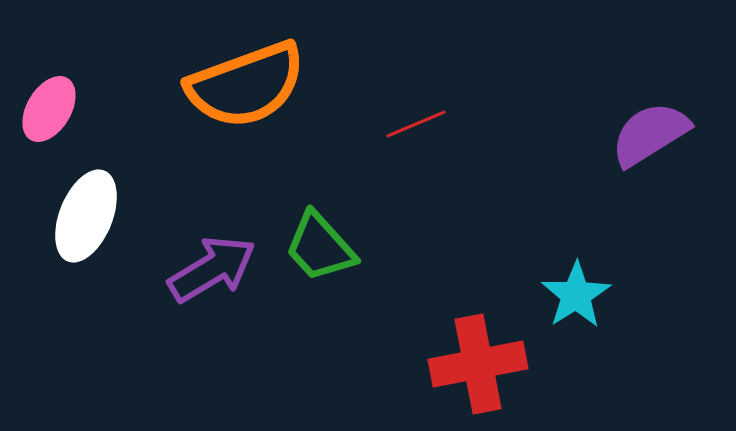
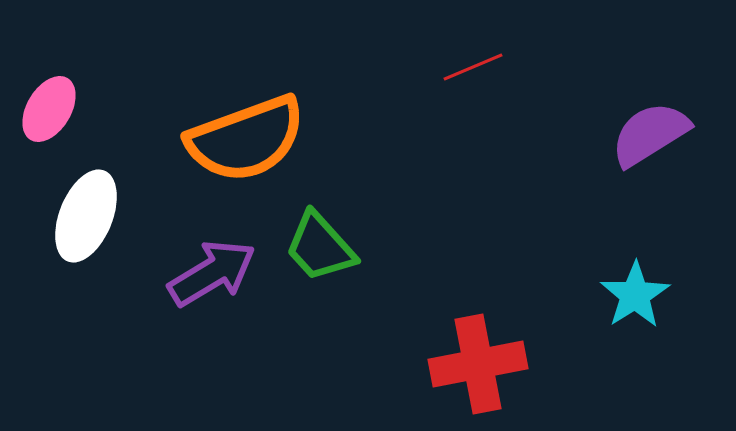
orange semicircle: moved 54 px down
red line: moved 57 px right, 57 px up
purple arrow: moved 4 px down
cyan star: moved 59 px right
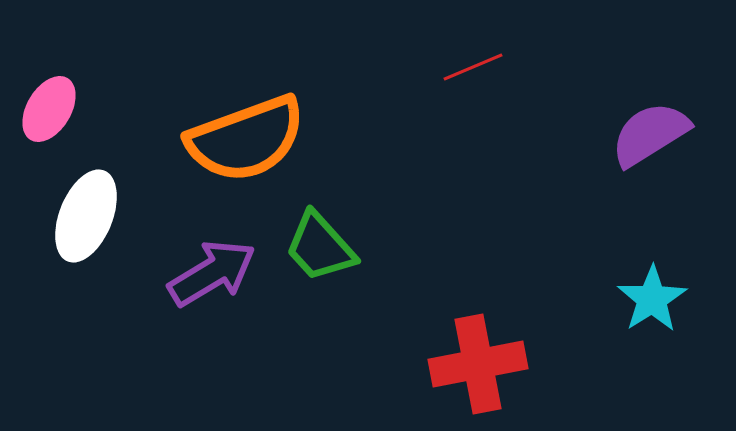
cyan star: moved 17 px right, 4 px down
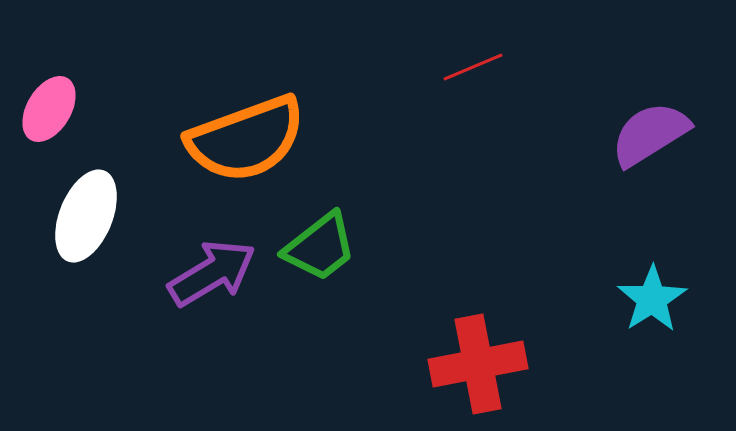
green trapezoid: rotated 86 degrees counterclockwise
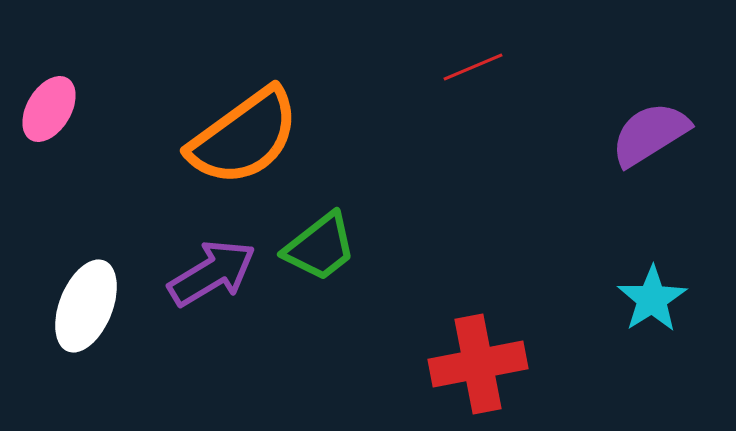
orange semicircle: moved 2 px left, 2 px up; rotated 16 degrees counterclockwise
white ellipse: moved 90 px down
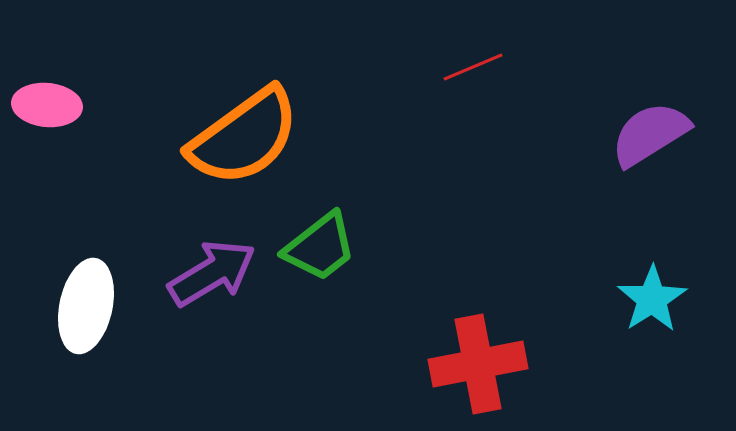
pink ellipse: moved 2 px left, 4 px up; rotated 64 degrees clockwise
white ellipse: rotated 10 degrees counterclockwise
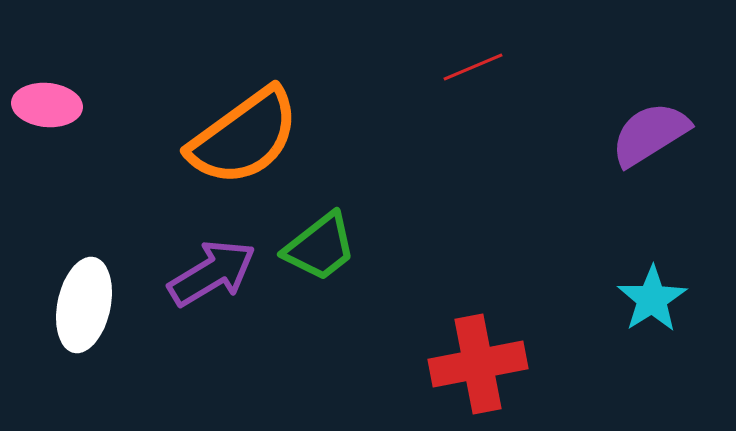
white ellipse: moved 2 px left, 1 px up
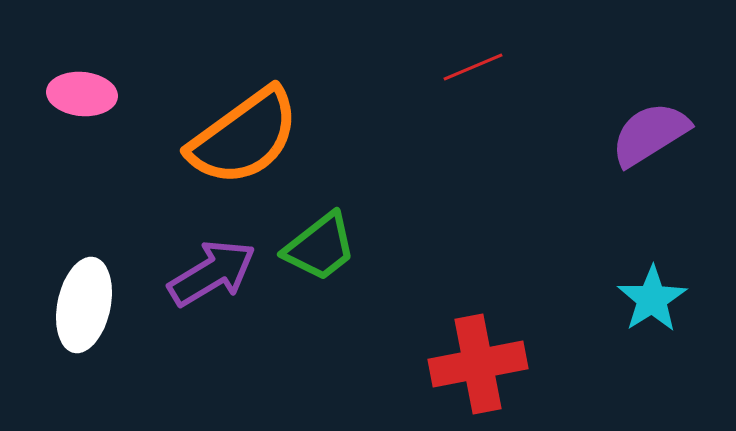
pink ellipse: moved 35 px right, 11 px up
